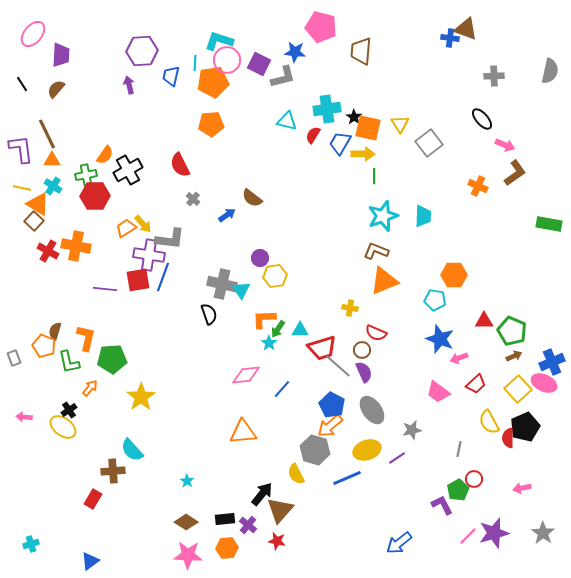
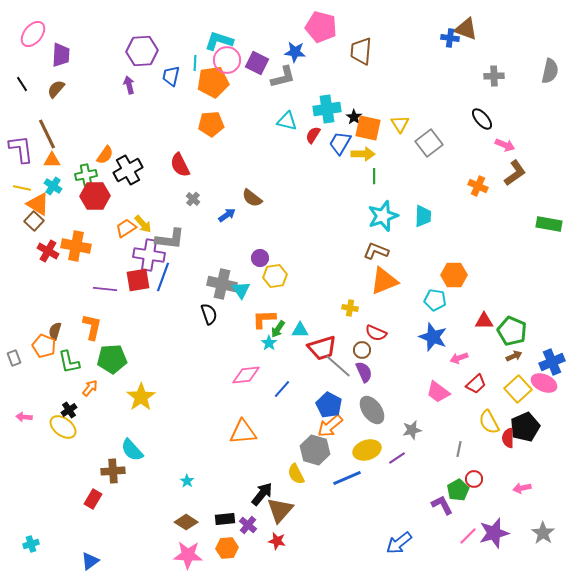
purple square at (259, 64): moved 2 px left, 1 px up
orange L-shape at (86, 338): moved 6 px right, 11 px up
blue star at (440, 339): moved 7 px left, 2 px up
blue pentagon at (332, 405): moved 3 px left
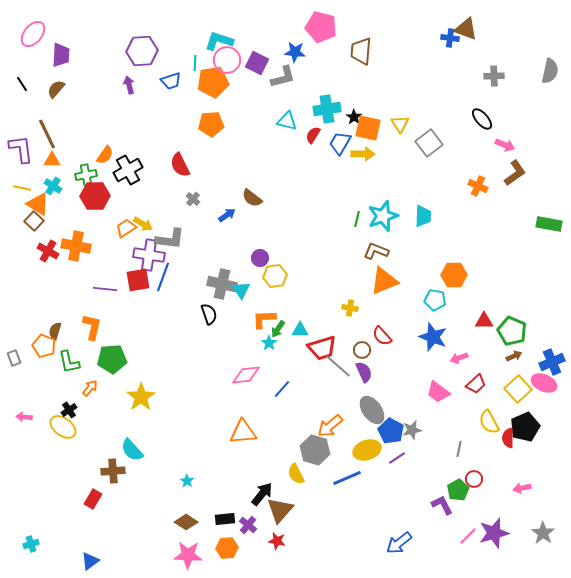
blue trapezoid at (171, 76): moved 5 px down; rotated 120 degrees counterclockwise
green line at (374, 176): moved 17 px left, 43 px down; rotated 14 degrees clockwise
yellow arrow at (143, 224): rotated 18 degrees counterclockwise
red semicircle at (376, 333): moved 6 px right, 3 px down; rotated 25 degrees clockwise
blue pentagon at (329, 405): moved 62 px right, 26 px down
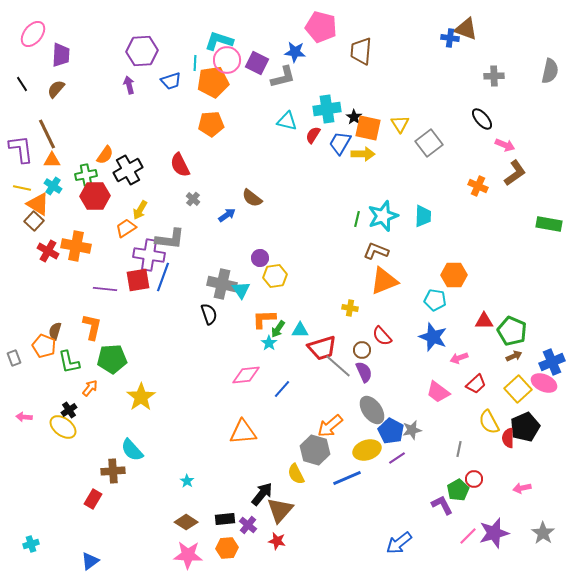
yellow arrow at (143, 224): moved 3 px left, 14 px up; rotated 90 degrees clockwise
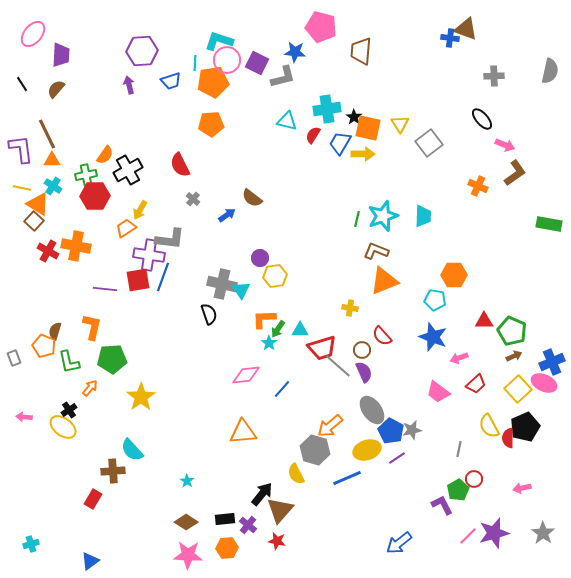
yellow semicircle at (489, 422): moved 4 px down
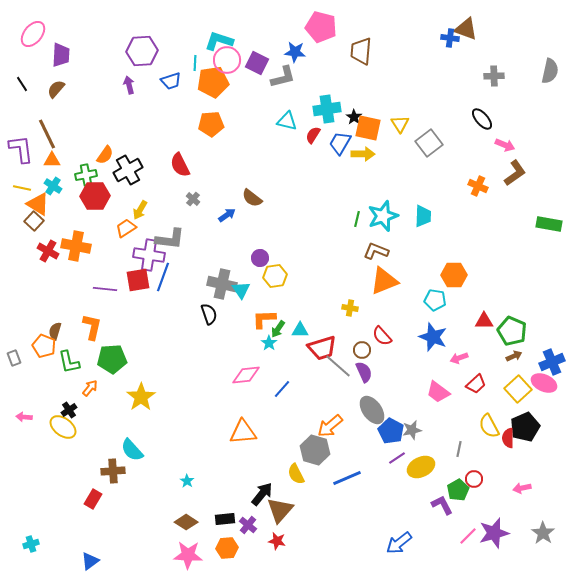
yellow ellipse at (367, 450): moved 54 px right, 17 px down; rotated 8 degrees counterclockwise
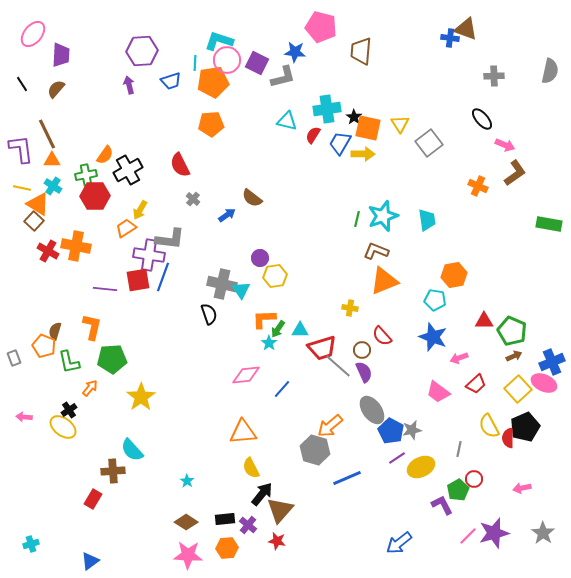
cyan trapezoid at (423, 216): moved 4 px right, 4 px down; rotated 10 degrees counterclockwise
orange hexagon at (454, 275): rotated 10 degrees counterclockwise
yellow semicircle at (296, 474): moved 45 px left, 6 px up
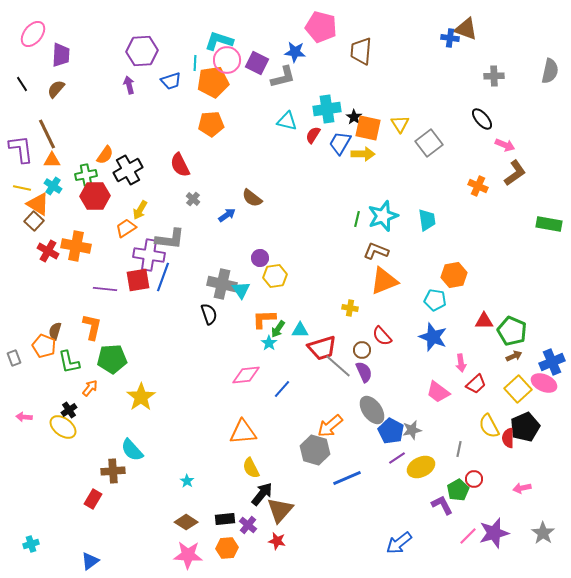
pink arrow at (459, 358): moved 2 px right, 5 px down; rotated 78 degrees counterclockwise
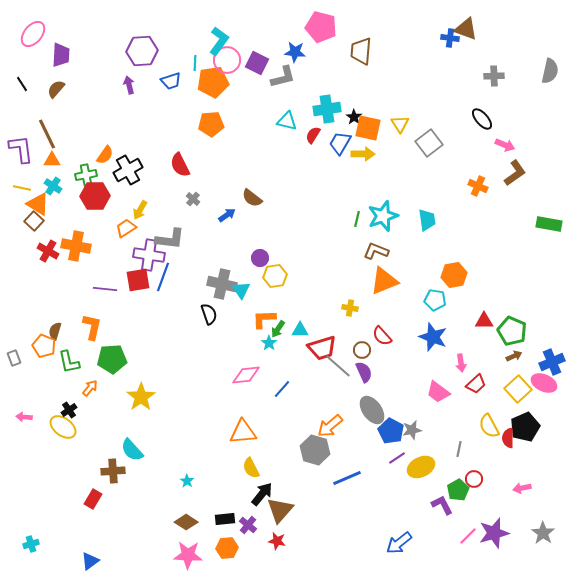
cyan L-shape at (219, 41): rotated 108 degrees clockwise
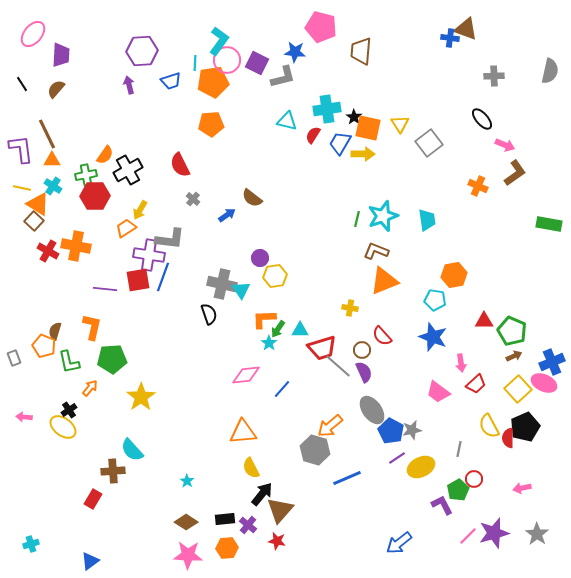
gray star at (543, 533): moved 6 px left, 1 px down
